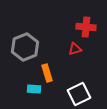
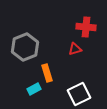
cyan rectangle: rotated 32 degrees counterclockwise
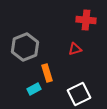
red cross: moved 7 px up
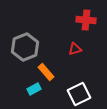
orange rectangle: moved 1 px left, 1 px up; rotated 24 degrees counterclockwise
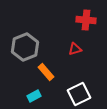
cyan rectangle: moved 7 px down
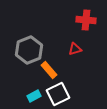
gray hexagon: moved 4 px right, 3 px down
orange rectangle: moved 3 px right, 2 px up
white square: moved 21 px left
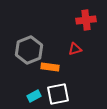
red cross: rotated 12 degrees counterclockwise
orange rectangle: moved 1 px right, 3 px up; rotated 42 degrees counterclockwise
white square: rotated 15 degrees clockwise
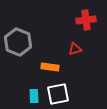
gray hexagon: moved 11 px left, 8 px up; rotated 16 degrees counterclockwise
cyan rectangle: rotated 64 degrees counterclockwise
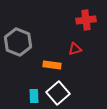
orange rectangle: moved 2 px right, 2 px up
white square: moved 1 px up; rotated 30 degrees counterclockwise
